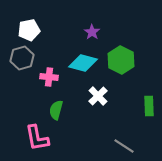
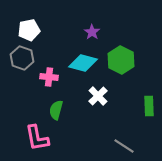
gray hexagon: rotated 25 degrees counterclockwise
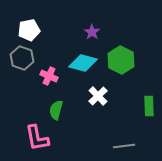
pink cross: moved 1 px up; rotated 18 degrees clockwise
gray line: rotated 40 degrees counterclockwise
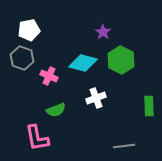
purple star: moved 11 px right
white cross: moved 2 px left, 2 px down; rotated 24 degrees clockwise
green semicircle: rotated 126 degrees counterclockwise
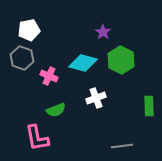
gray line: moved 2 px left
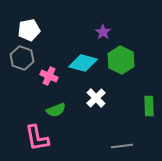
white cross: rotated 24 degrees counterclockwise
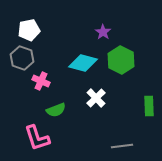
pink cross: moved 8 px left, 5 px down
pink L-shape: rotated 8 degrees counterclockwise
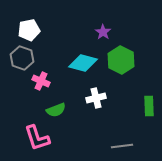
white cross: rotated 30 degrees clockwise
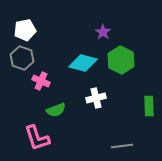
white pentagon: moved 4 px left
